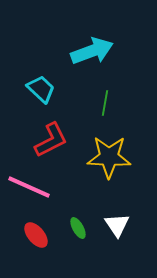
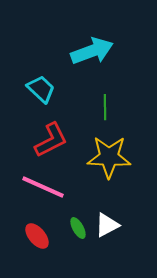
green line: moved 4 px down; rotated 10 degrees counterclockwise
pink line: moved 14 px right
white triangle: moved 10 px left; rotated 36 degrees clockwise
red ellipse: moved 1 px right, 1 px down
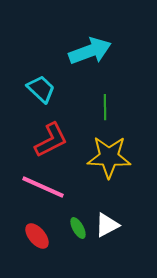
cyan arrow: moved 2 px left
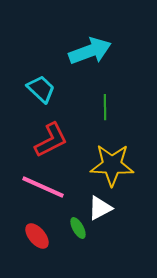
yellow star: moved 3 px right, 8 px down
white triangle: moved 7 px left, 17 px up
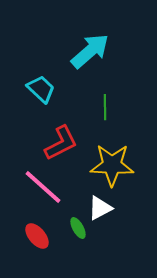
cyan arrow: rotated 21 degrees counterclockwise
red L-shape: moved 10 px right, 3 px down
pink line: rotated 18 degrees clockwise
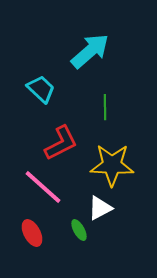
green ellipse: moved 1 px right, 2 px down
red ellipse: moved 5 px left, 3 px up; rotated 12 degrees clockwise
